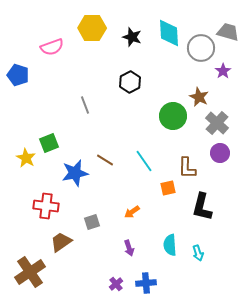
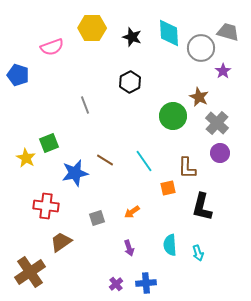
gray square: moved 5 px right, 4 px up
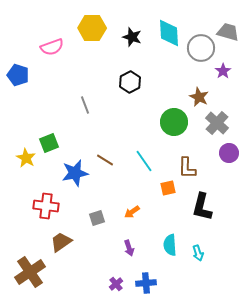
green circle: moved 1 px right, 6 px down
purple circle: moved 9 px right
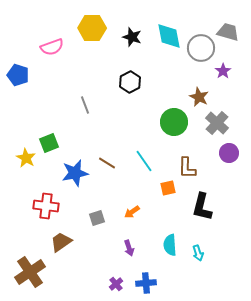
cyan diamond: moved 3 px down; rotated 8 degrees counterclockwise
brown line: moved 2 px right, 3 px down
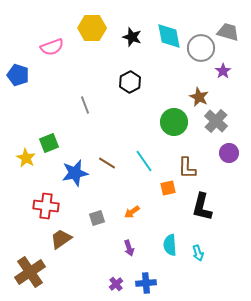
gray cross: moved 1 px left, 2 px up
brown trapezoid: moved 3 px up
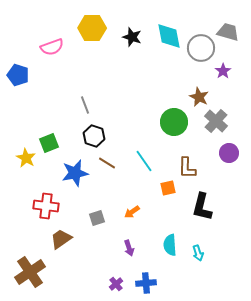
black hexagon: moved 36 px left, 54 px down; rotated 15 degrees counterclockwise
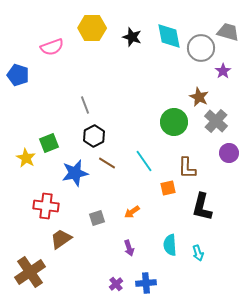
black hexagon: rotated 15 degrees clockwise
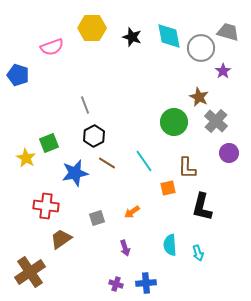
purple arrow: moved 4 px left
purple cross: rotated 32 degrees counterclockwise
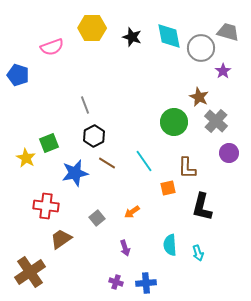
gray square: rotated 21 degrees counterclockwise
purple cross: moved 2 px up
